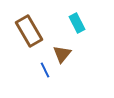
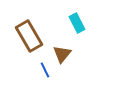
brown rectangle: moved 5 px down
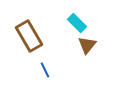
cyan rectangle: rotated 18 degrees counterclockwise
brown triangle: moved 25 px right, 9 px up
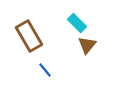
blue line: rotated 14 degrees counterclockwise
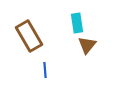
cyan rectangle: rotated 36 degrees clockwise
blue line: rotated 35 degrees clockwise
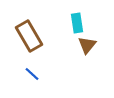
blue line: moved 13 px left, 4 px down; rotated 42 degrees counterclockwise
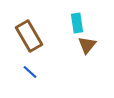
blue line: moved 2 px left, 2 px up
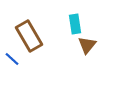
cyan rectangle: moved 2 px left, 1 px down
blue line: moved 18 px left, 13 px up
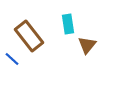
cyan rectangle: moved 7 px left
brown rectangle: rotated 8 degrees counterclockwise
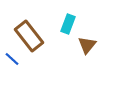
cyan rectangle: rotated 30 degrees clockwise
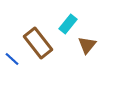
cyan rectangle: rotated 18 degrees clockwise
brown rectangle: moved 9 px right, 7 px down
